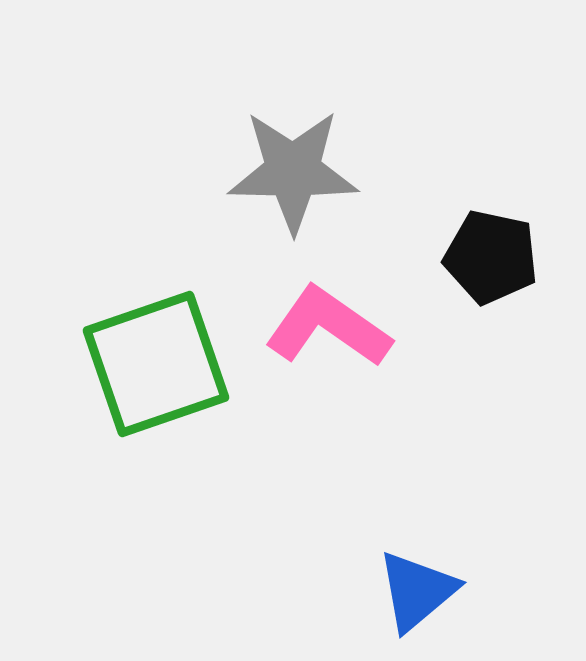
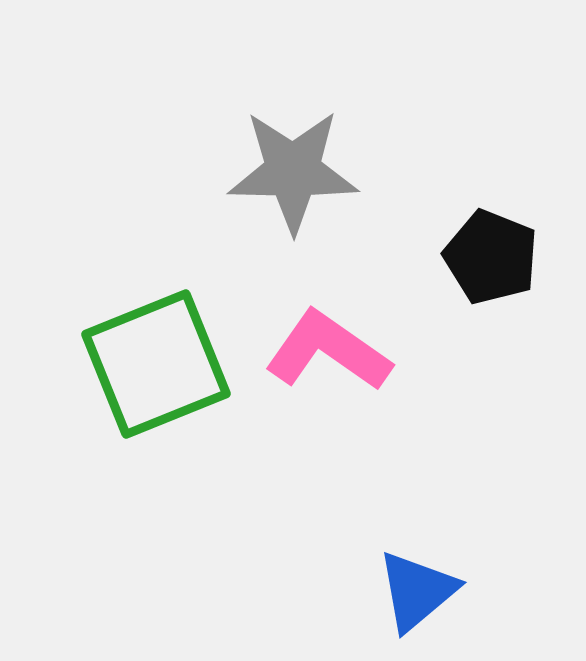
black pentagon: rotated 10 degrees clockwise
pink L-shape: moved 24 px down
green square: rotated 3 degrees counterclockwise
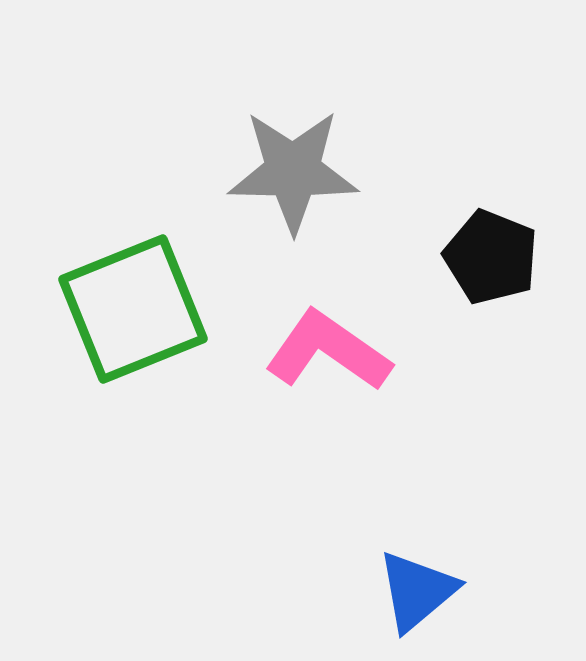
green square: moved 23 px left, 55 px up
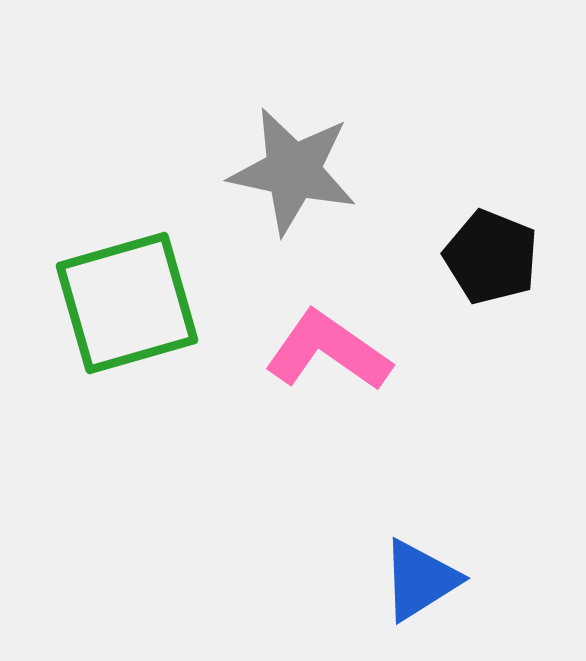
gray star: rotated 11 degrees clockwise
green square: moved 6 px left, 6 px up; rotated 6 degrees clockwise
blue triangle: moved 3 px right, 11 px up; rotated 8 degrees clockwise
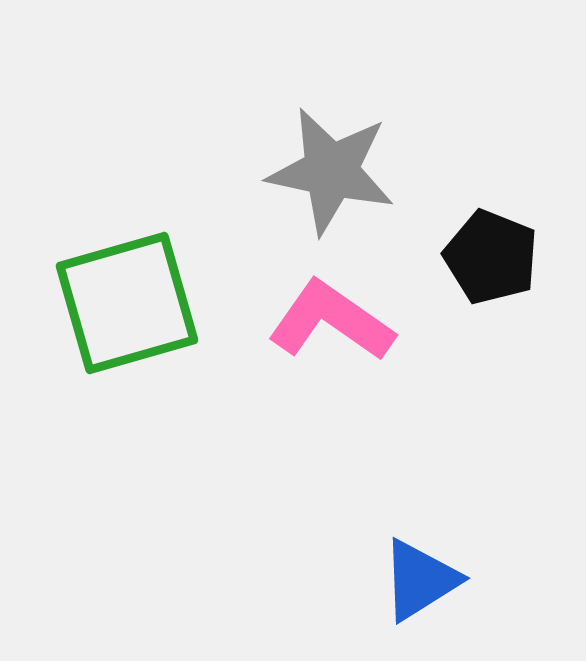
gray star: moved 38 px right
pink L-shape: moved 3 px right, 30 px up
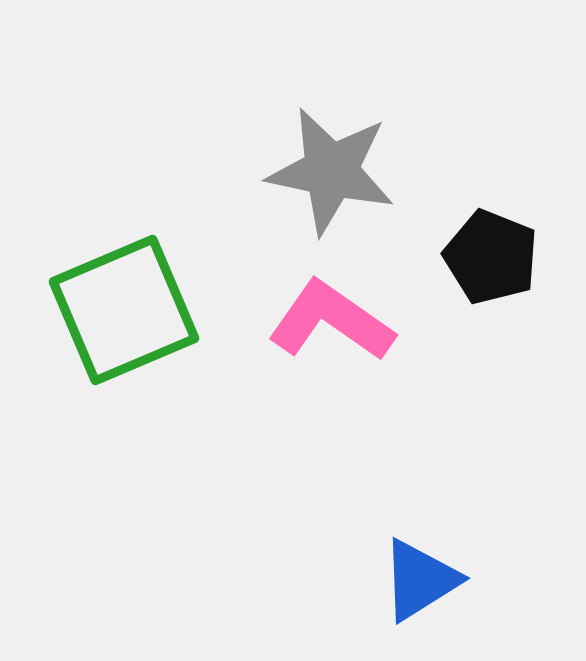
green square: moved 3 px left, 7 px down; rotated 7 degrees counterclockwise
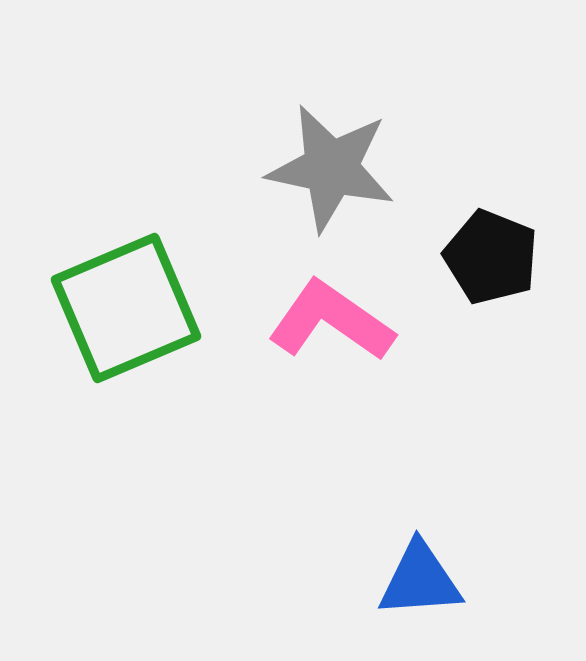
gray star: moved 3 px up
green square: moved 2 px right, 2 px up
blue triangle: rotated 28 degrees clockwise
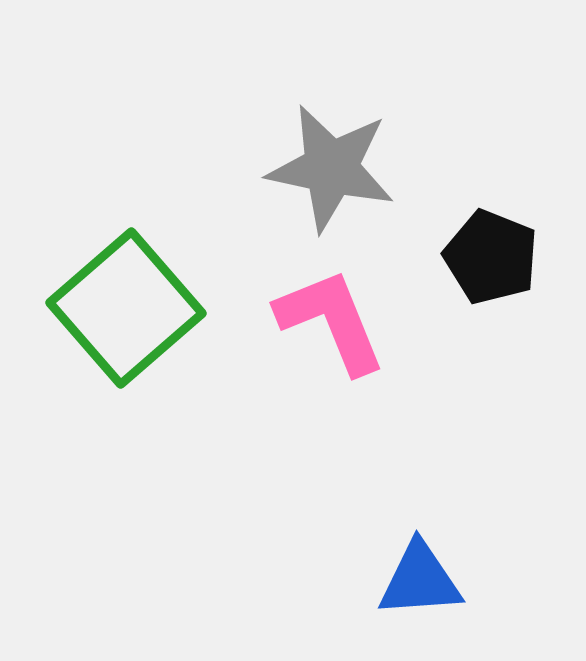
green square: rotated 18 degrees counterclockwise
pink L-shape: rotated 33 degrees clockwise
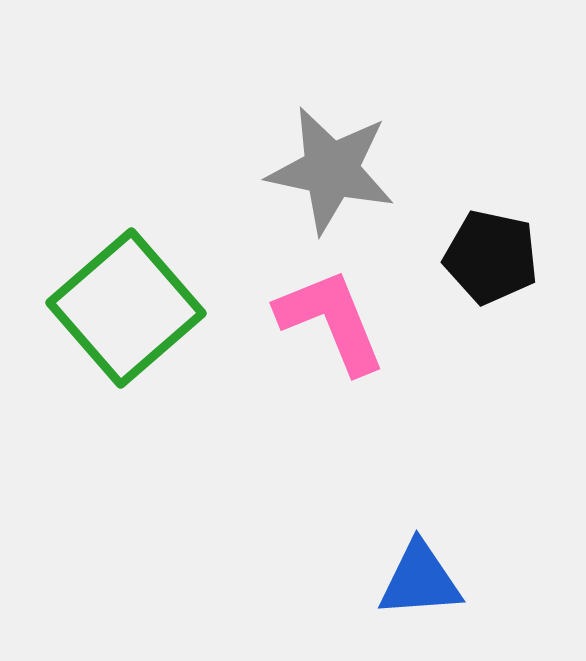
gray star: moved 2 px down
black pentagon: rotated 10 degrees counterclockwise
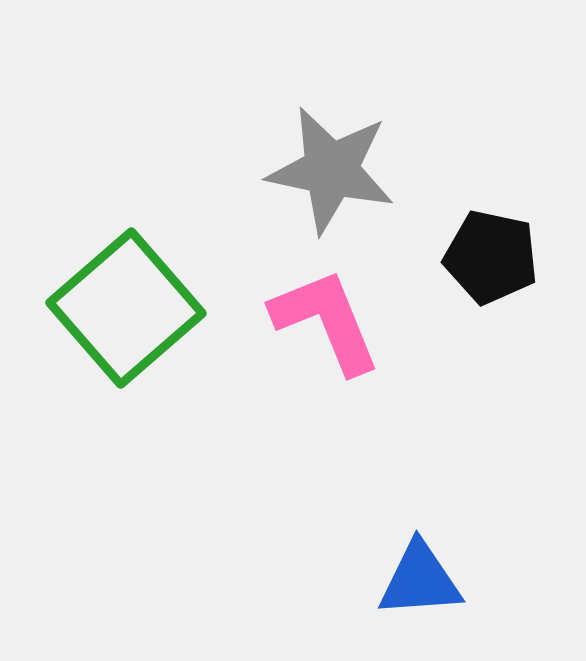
pink L-shape: moved 5 px left
